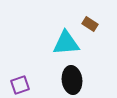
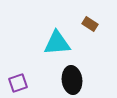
cyan triangle: moved 9 px left
purple square: moved 2 px left, 2 px up
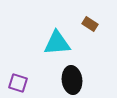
purple square: rotated 36 degrees clockwise
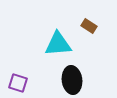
brown rectangle: moved 1 px left, 2 px down
cyan triangle: moved 1 px right, 1 px down
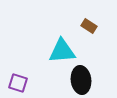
cyan triangle: moved 4 px right, 7 px down
black ellipse: moved 9 px right
